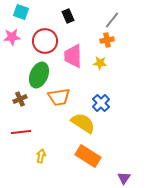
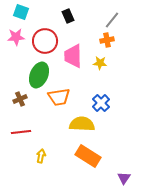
pink star: moved 4 px right
yellow semicircle: moved 1 px left, 1 px down; rotated 30 degrees counterclockwise
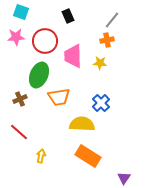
red line: moved 2 px left; rotated 48 degrees clockwise
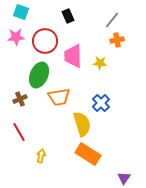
orange cross: moved 10 px right
yellow semicircle: rotated 70 degrees clockwise
red line: rotated 18 degrees clockwise
orange rectangle: moved 2 px up
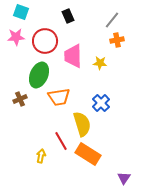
red line: moved 42 px right, 9 px down
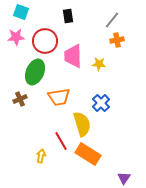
black rectangle: rotated 16 degrees clockwise
yellow star: moved 1 px left, 1 px down
green ellipse: moved 4 px left, 3 px up
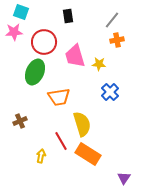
pink star: moved 2 px left, 5 px up
red circle: moved 1 px left, 1 px down
pink trapezoid: moved 2 px right; rotated 15 degrees counterclockwise
brown cross: moved 22 px down
blue cross: moved 9 px right, 11 px up
